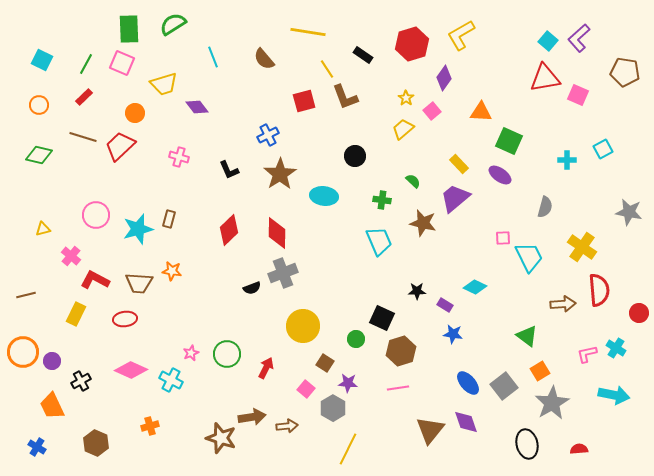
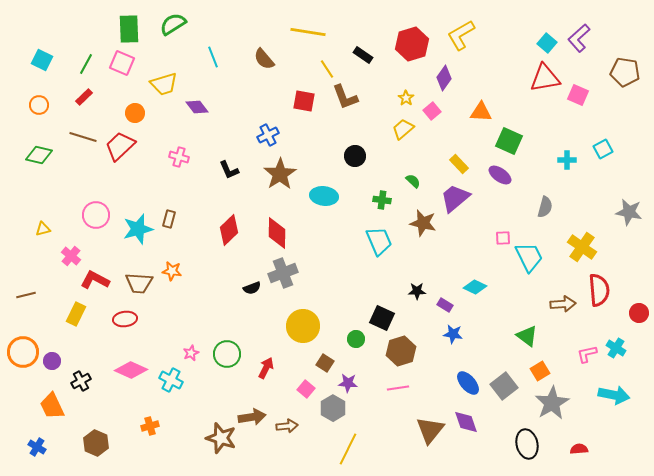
cyan square at (548, 41): moved 1 px left, 2 px down
red square at (304, 101): rotated 25 degrees clockwise
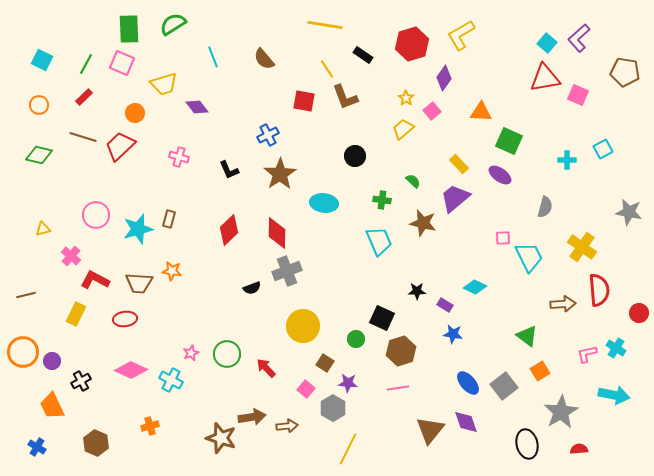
yellow line at (308, 32): moved 17 px right, 7 px up
cyan ellipse at (324, 196): moved 7 px down
gray cross at (283, 273): moved 4 px right, 2 px up
red arrow at (266, 368): rotated 70 degrees counterclockwise
gray star at (552, 403): moved 9 px right, 9 px down
